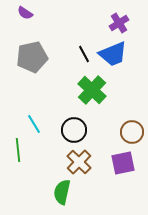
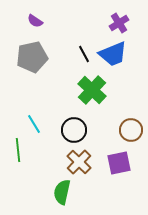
purple semicircle: moved 10 px right, 8 px down
brown circle: moved 1 px left, 2 px up
purple square: moved 4 px left
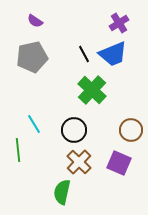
purple square: rotated 35 degrees clockwise
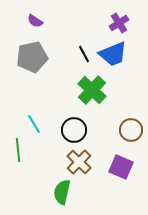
purple square: moved 2 px right, 4 px down
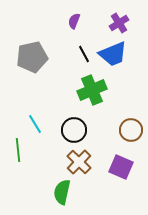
purple semicircle: moved 39 px right; rotated 77 degrees clockwise
green cross: rotated 24 degrees clockwise
cyan line: moved 1 px right
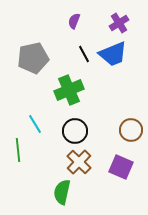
gray pentagon: moved 1 px right, 1 px down
green cross: moved 23 px left
black circle: moved 1 px right, 1 px down
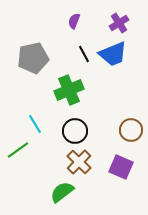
green line: rotated 60 degrees clockwise
green semicircle: rotated 40 degrees clockwise
